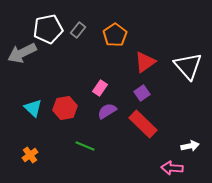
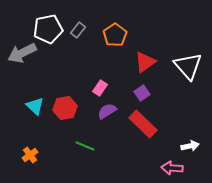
cyan triangle: moved 2 px right, 2 px up
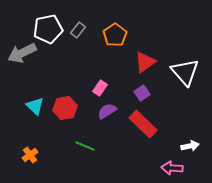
white triangle: moved 3 px left, 6 px down
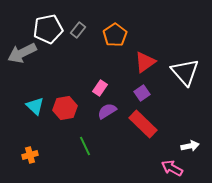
green line: rotated 42 degrees clockwise
orange cross: rotated 21 degrees clockwise
pink arrow: rotated 25 degrees clockwise
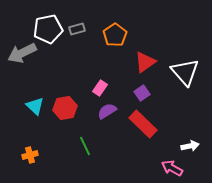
gray rectangle: moved 1 px left, 1 px up; rotated 35 degrees clockwise
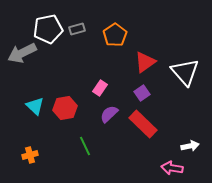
purple semicircle: moved 2 px right, 3 px down; rotated 12 degrees counterclockwise
pink arrow: rotated 20 degrees counterclockwise
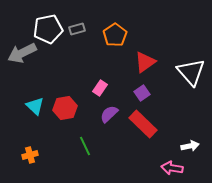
white triangle: moved 6 px right
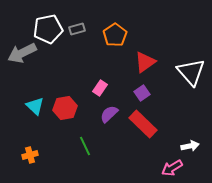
pink arrow: rotated 40 degrees counterclockwise
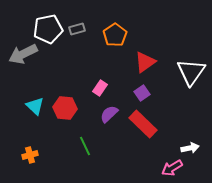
gray arrow: moved 1 px right, 1 px down
white triangle: rotated 16 degrees clockwise
red hexagon: rotated 15 degrees clockwise
white arrow: moved 2 px down
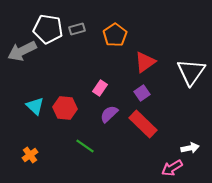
white pentagon: rotated 20 degrees clockwise
gray arrow: moved 1 px left, 3 px up
green line: rotated 30 degrees counterclockwise
orange cross: rotated 21 degrees counterclockwise
